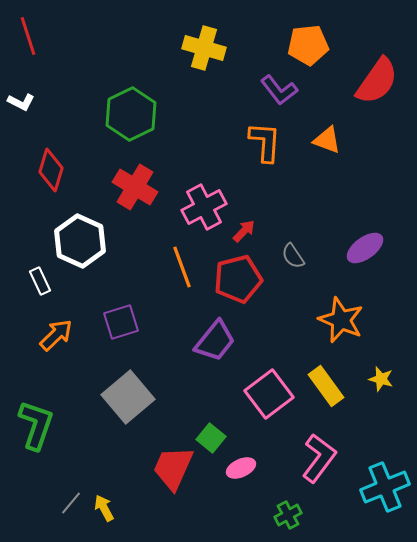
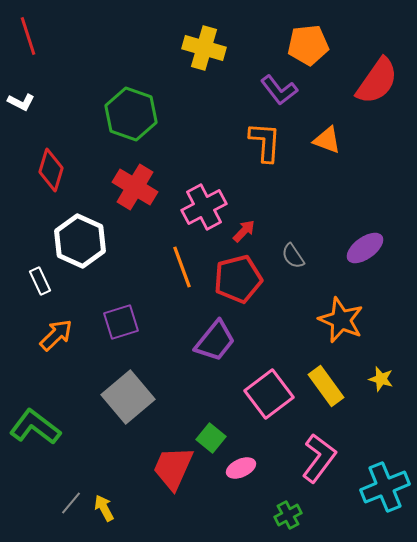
green hexagon: rotated 15 degrees counterclockwise
green L-shape: moved 1 px left, 2 px down; rotated 72 degrees counterclockwise
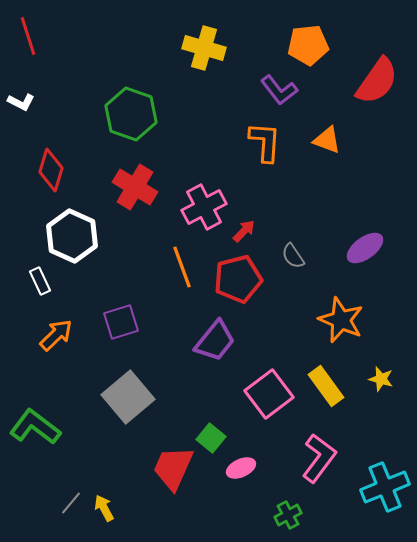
white hexagon: moved 8 px left, 5 px up
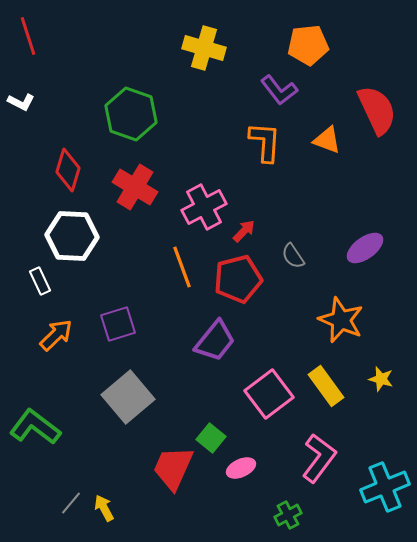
red semicircle: moved 29 px down; rotated 60 degrees counterclockwise
red diamond: moved 17 px right
white hexagon: rotated 21 degrees counterclockwise
purple square: moved 3 px left, 2 px down
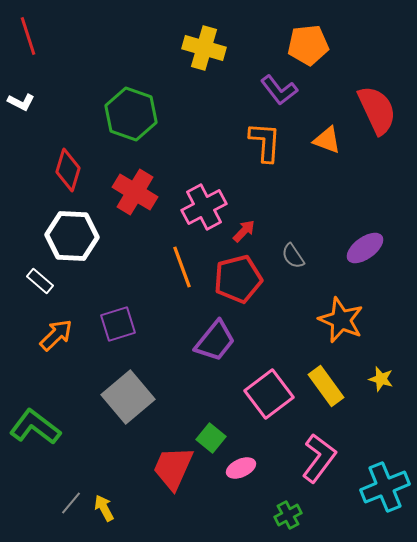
red cross: moved 5 px down
white rectangle: rotated 24 degrees counterclockwise
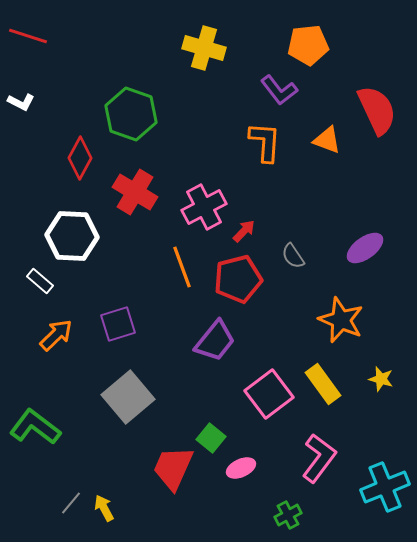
red line: rotated 54 degrees counterclockwise
red diamond: moved 12 px right, 12 px up; rotated 12 degrees clockwise
yellow rectangle: moved 3 px left, 2 px up
